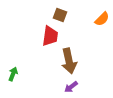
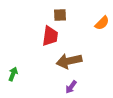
brown square: rotated 24 degrees counterclockwise
orange semicircle: moved 4 px down
brown arrow: rotated 90 degrees clockwise
purple arrow: rotated 16 degrees counterclockwise
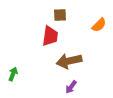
orange semicircle: moved 3 px left, 2 px down
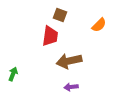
brown square: rotated 24 degrees clockwise
purple arrow: rotated 48 degrees clockwise
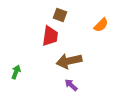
orange semicircle: moved 2 px right
green arrow: moved 3 px right, 2 px up
purple arrow: moved 2 px up; rotated 48 degrees clockwise
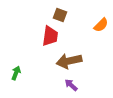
green arrow: moved 1 px down
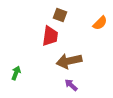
orange semicircle: moved 1 px left, 2 px up
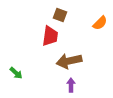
green arrow: rotated 112 degrees clockwise
purple arrow: rotated 48 degrees clockwise
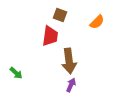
orange semicircle: moved 3 px left, 1 px up
brown arrow: rotated 85 degrees counterclockwise
purple arrow: rotated 24 degrees clockwise
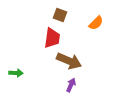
orange semicircle: moved 1 px left, 1 px down
red trapezoid: moved 2 px right, 2 px down
brown arrow: rotated 60 degrees counterclockwise
green arrow: rotated 40 degrees counterclockwise
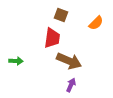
brown square: moved 1 px right
green arrow: moved 12 px up
